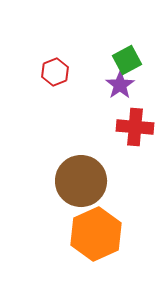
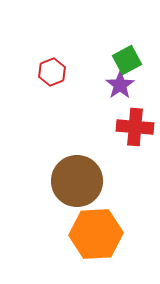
red hexagon: moved 3 px left
brown circle: moved 4 px left
orange hexagon: rotated 21 degrees clockwise
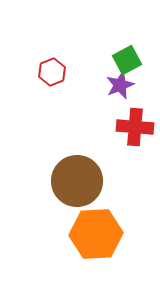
purple star: rotated 12 degrees clockwise
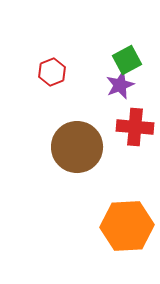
brown circle: moved 34 px up
orange hexagon: moved 31 px right, 8 px up
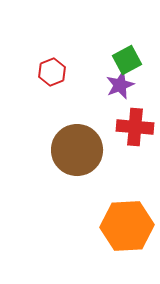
brown circle: moved 3 px down
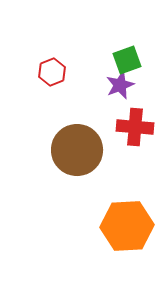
green square: rotated 8 degrees clockwise
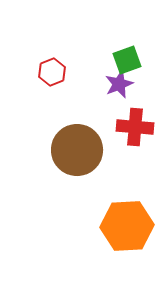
purple star: moved 1 px left, 1 px up
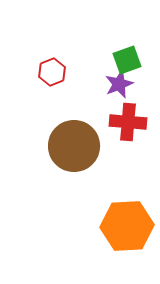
red cross: moved 7 px left, 5 px up
brown circle: moved 3 px left, 4 px up
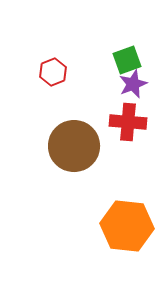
red hexagon: moved 1 px right
purple star: moved 14 px right
orange hexagon: rotated 9 degrees clockwise
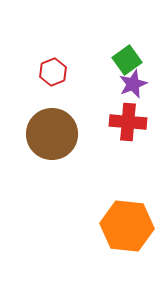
green square: rotated 16 degrees counterclockwise
brown circle: moved 22 px left, 12 px up
